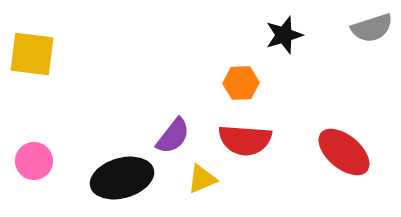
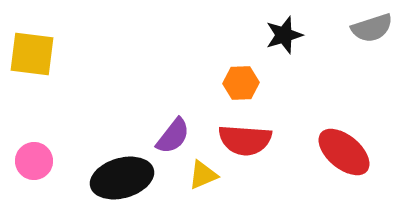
yellow triangle: moved 1 px right, 4 px up
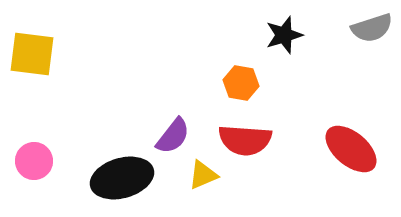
orange hexagon: rotated 12 degrees clockwise
red ellipse: moved 7 px right, 3 px up
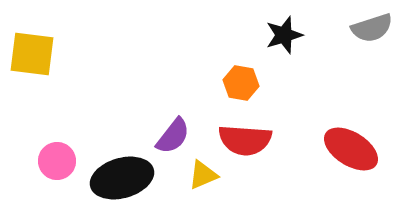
red ellipse: rotated 8 degrees counterclockwise
pink circle: moved 23 px right
